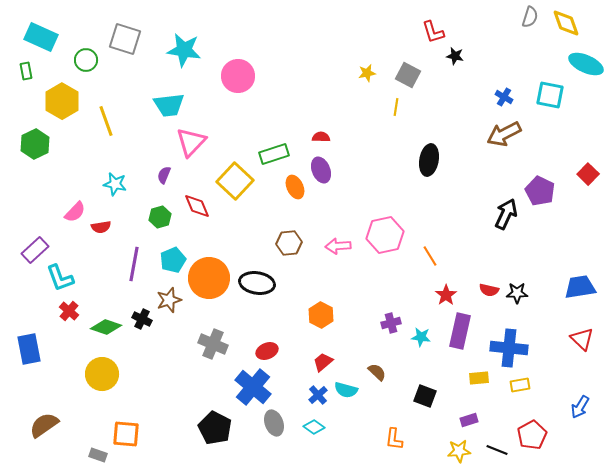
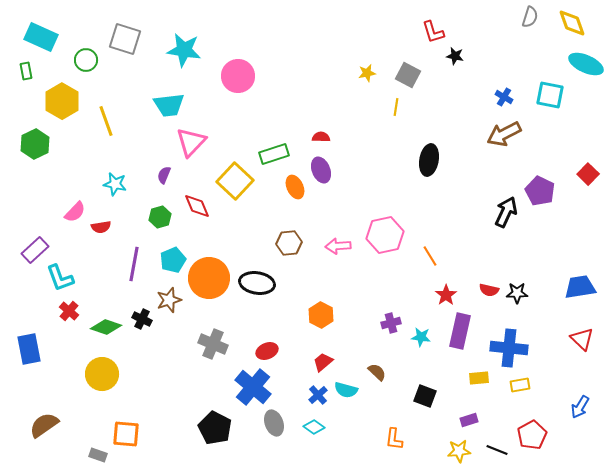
yellow diamond at (566, 23): moved 6 px right
black arrow at (506, 214): moved 2 px up
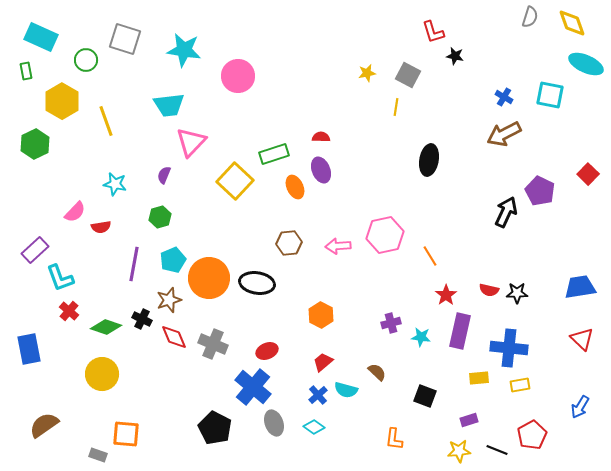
red diamond at (197, 206): moved 23 px left, 131 px down
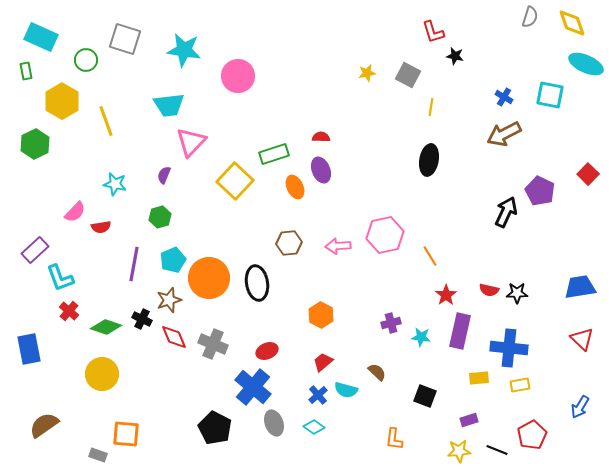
yellow line at (396, 107): moved 35 px right
black ellipse at (257, 283): rotated 72 degrees clockwise
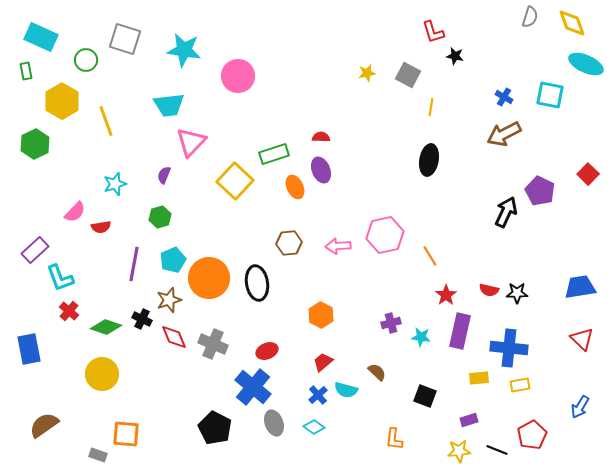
cyan star at (115, 184): rotated 30 degrees counterclockwise
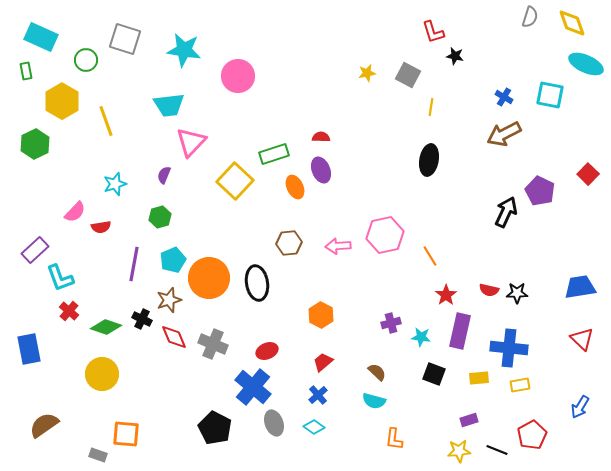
cyan semicircle at (346, 390): moved 28 px right, 11 px down
black square at (425, 396): moved 9 px right, 22 px up
